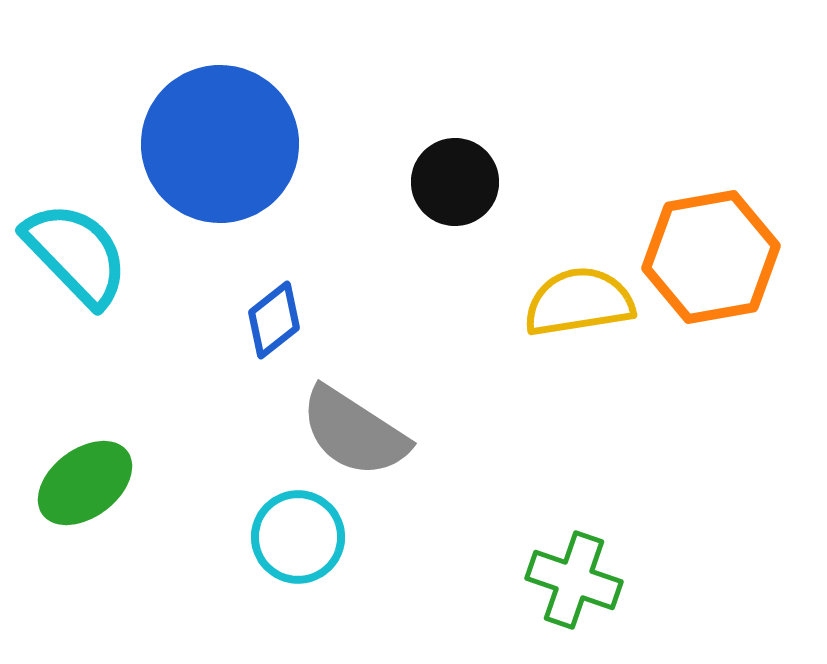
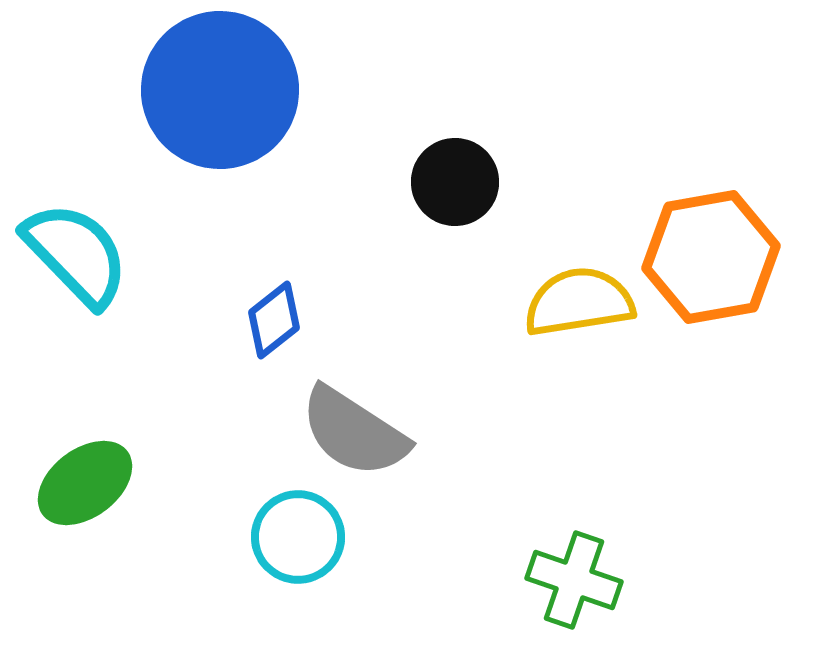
blue circle: moved 54 px up
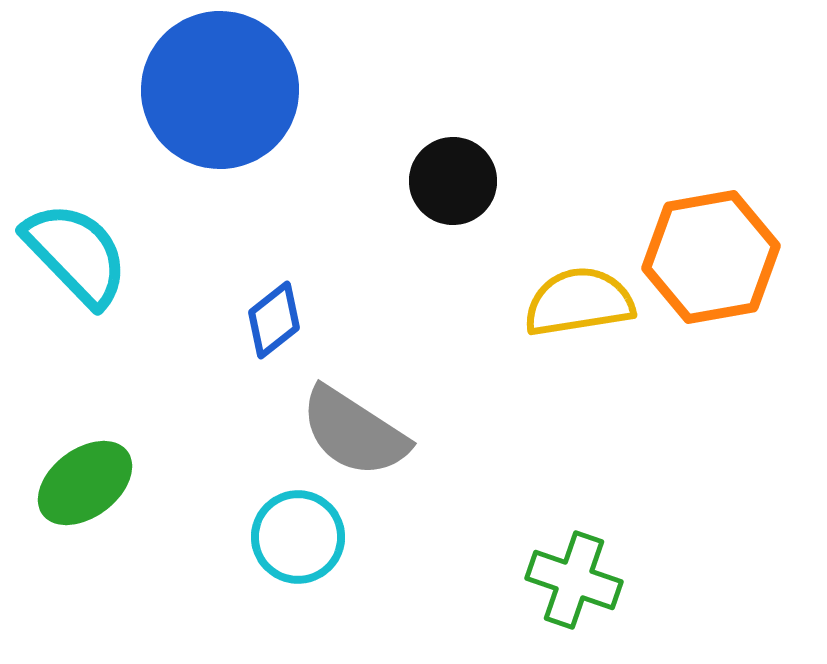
black circle: moved 2 px left, 1 px up
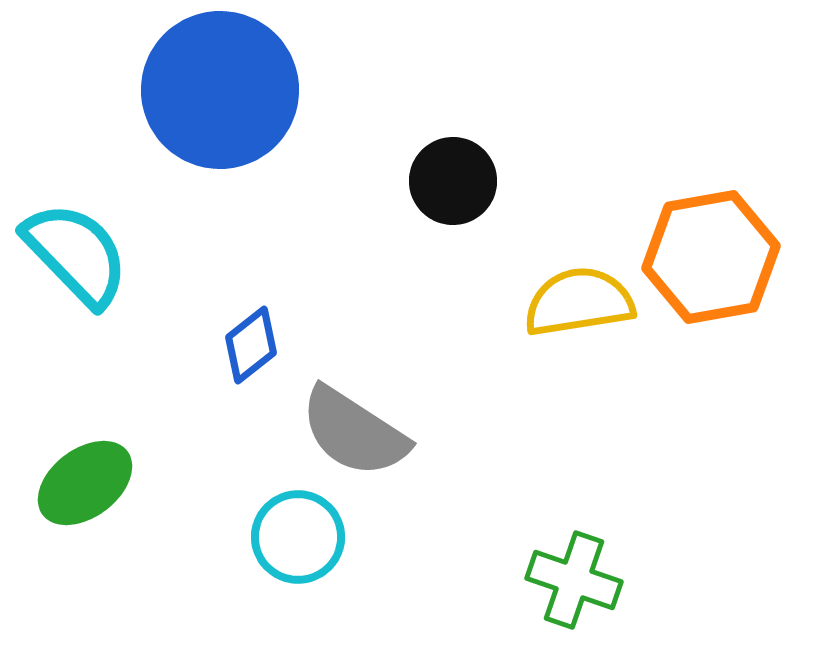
blue diamond: moved 23 px left, 25 px down
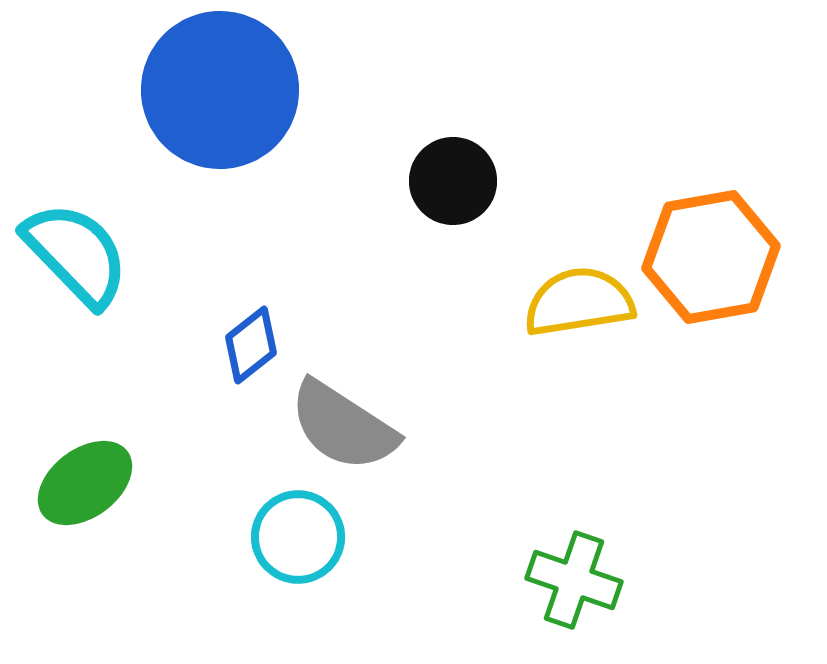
gray semicircle: moved 11 px left, 6 px up
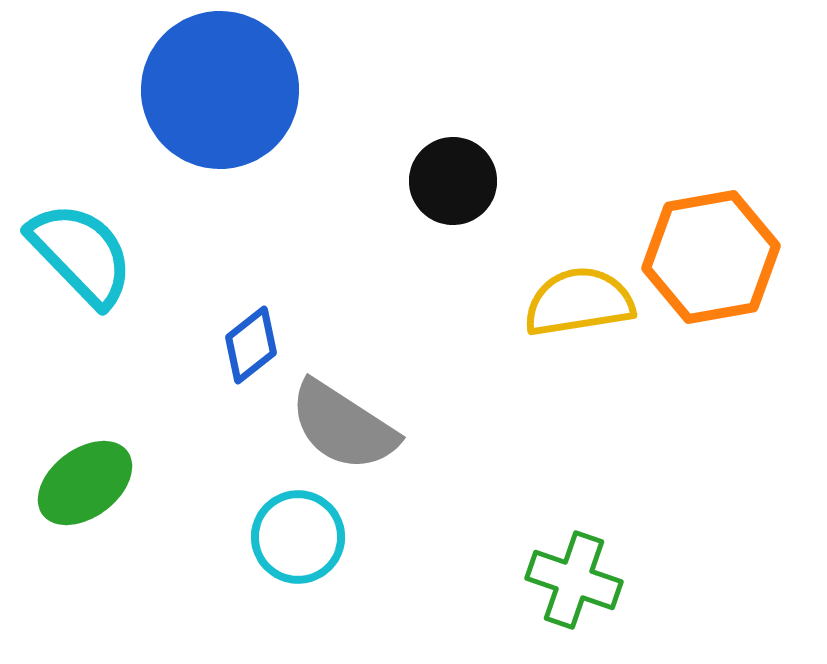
cyan semicircle: moved 5 px right
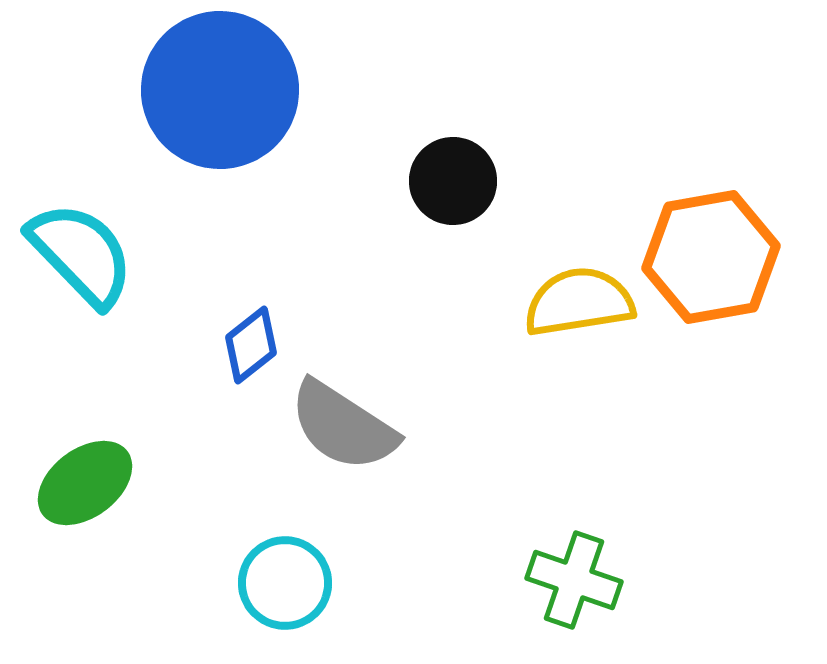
cyan circle: moved 13 px left, 46 px down
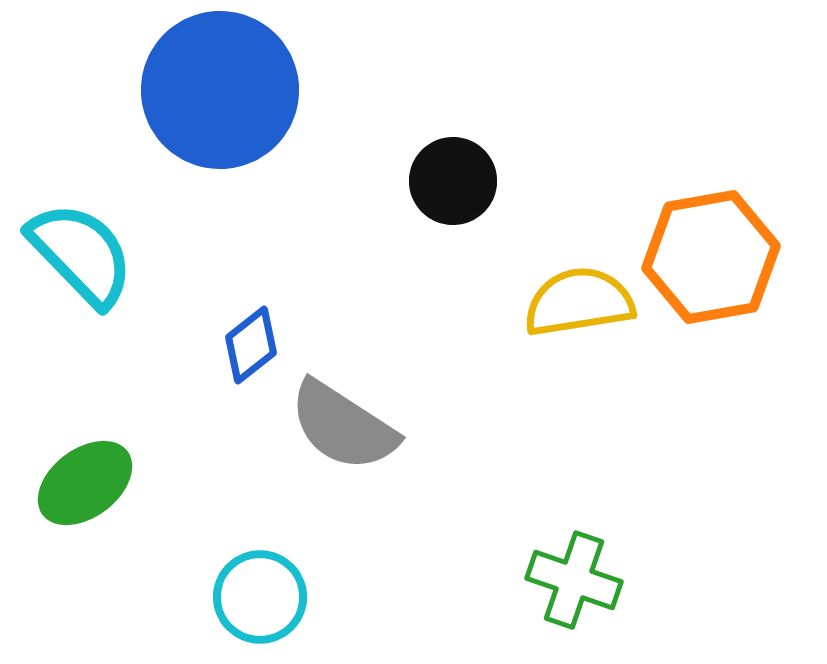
cyan circle: moved 25 px left, 14 px down
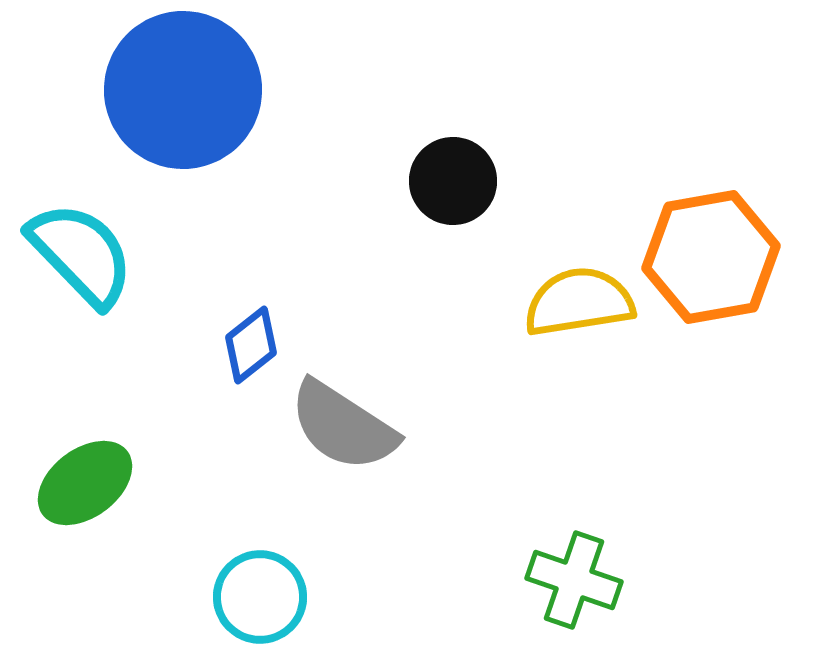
blue circle: moved 37 px left
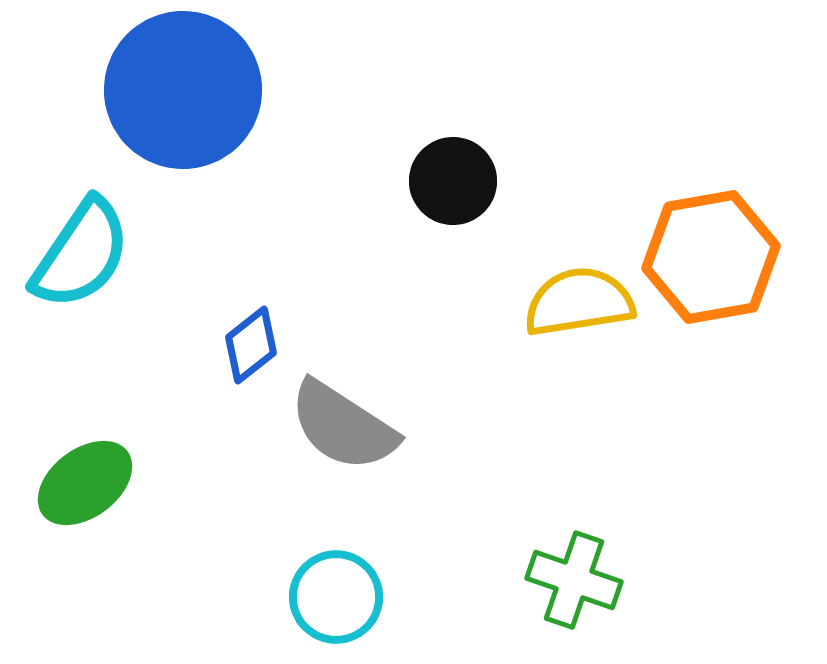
cyan semicircle: rotated 78 degrees clockwise
cyan circle: moved 76 px right
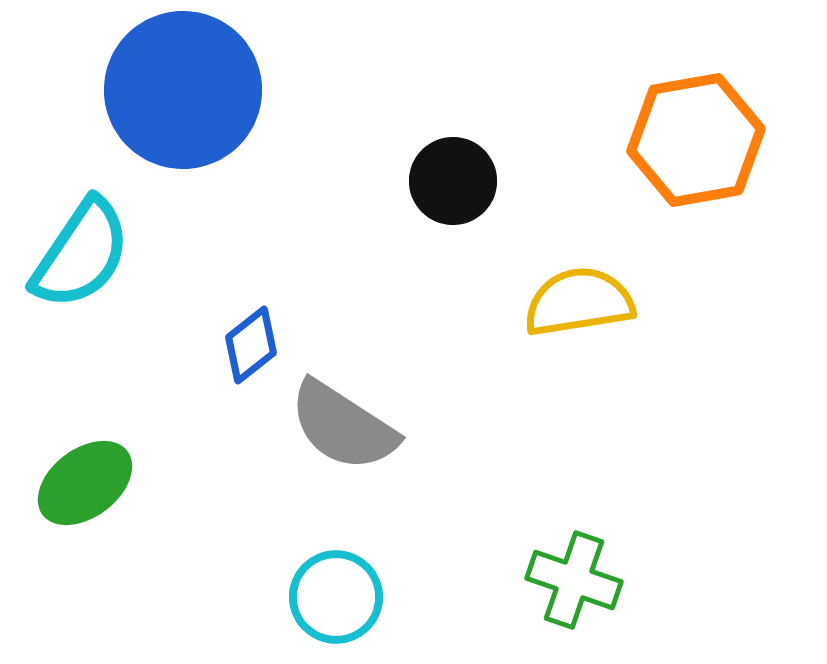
orange hexagon: moved 15 px left, 117 px up
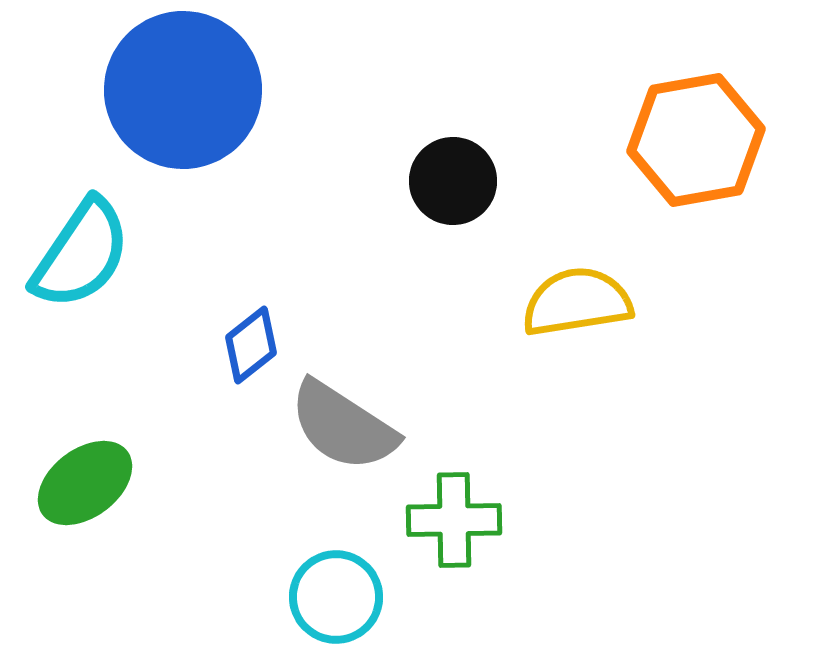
yellow semicircle: moved 2 px left
green cross: moved 120 px left, 60 px up; rotated 20 degrees counterclockwise
